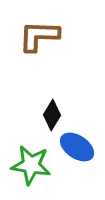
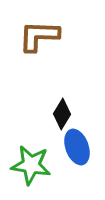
black diamond: moved 10 px right, 1 px up
blue ellipse: rotated 36 degrees clockwise
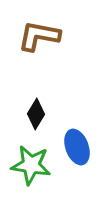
brown L-shape: rotated 9 degrees clockwise
black diamond: moved 26 px left
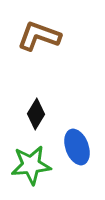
brown L-shape: rotated 9 degrees clockwise
green star: rotated 15 degrees counterclockwise
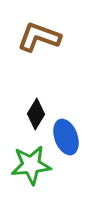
brown L-shape: moved 1 px down
blue ellipse: moved 11 px left, 10 px up
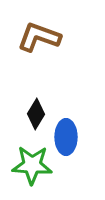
blue ellipse: rotated 20 degrees clockwise
green star: moved 1 px right; rotated 9 degrees clockwise
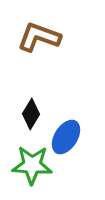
black diamond: moved 5 px left
blue ellipse: rotated 32 degrees clockwise
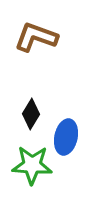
brown L-shape: moved 3 px left
blue ellipse: rotated 20 degrees counterclockwise
